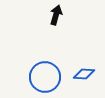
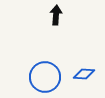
black arrow: rotated 12 degrees counterclockwise
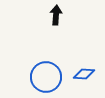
blue circle: moved 1 px right
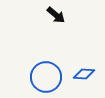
black arrow: rotated 126 degrees clockwise
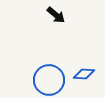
blue circle: moved 3 px right, 3 px down
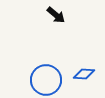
blue circle: moved 3 px left
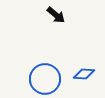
blue circle: moved 1 px left, 1 px up
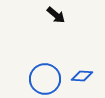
blue diamond: moved 2 px left, 2 px down
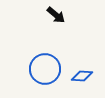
blue circle: moved 10 px up
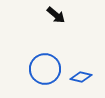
blue diamond: moved 1 px left, 1 px down; rotated 10 degrees clockwise
